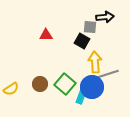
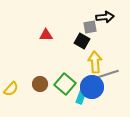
gray square: rotated 16 degrees counterclockwise
yellow semicircle: rotated 14 degrees counterclockwise
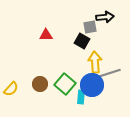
gray line: moved 2 px right, 1 px up
blue circle: moved 2 px up
cyan rectangle: rotated 16 degrees counterclockwise
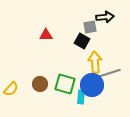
green square: rotated 25 degrees counterclockwise
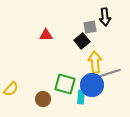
black arrow: rotated 90 degrees clockwise
black square: rotated 21 degrees clockwise
brown circle: moved 3 px right, 15 px down
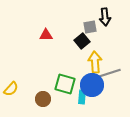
cyan rectangle: moved 1 px right
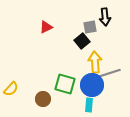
red triangle: moved 8 px up; rotated 24 degrees counterclockwise
cyan rectangle: moved 7 px right, 8 px down
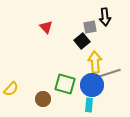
red triangle: rotated 48 degrees counterclockwise
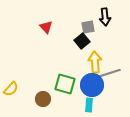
gray square: moved 2 px left
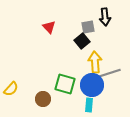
red triangle: moved 3 px right
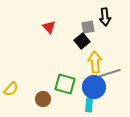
blue circle: moved 2 px right, 2 px down
